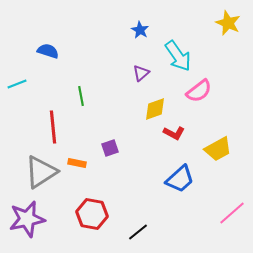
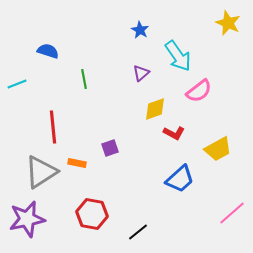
green line: moved 3 px right, 17 px up
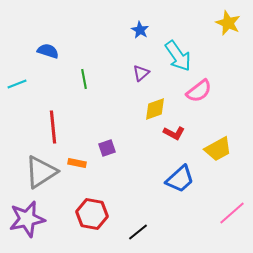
purple square: moved 3 px left
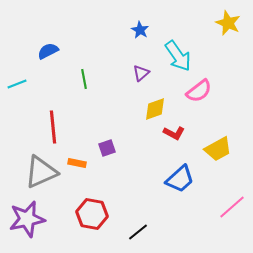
blue semicircle: rotated 45 degrees counterclockwise
gray triangle: rotated 9 degrees clockwise
pink line: moved 6 px up
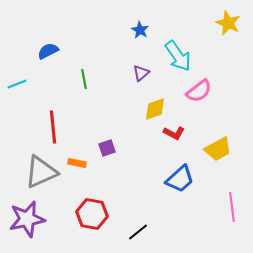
pink line: rotated 56 degrees counterclockwise
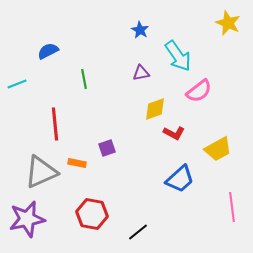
purple triangle: rotated 30 degrees clockwise
red line: moved 2 px right, 3 px up
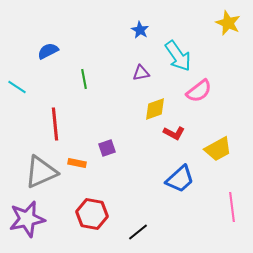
cyan line: moved 3 px down; rotated 54 degrees clockwise
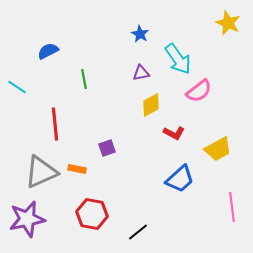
blue star: moved 4 px down
cyan arrow: moved 3 px down
yellow diamond: moved 4 px left, 4 px up; rotated 10 degrees counterclockwise
orange rectangle: moved 6 px down
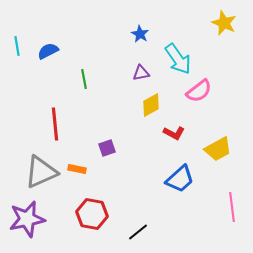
yellow star: moved 4 px left
cyan line: moved 41 px up; rotated 48 degrees clockwise
